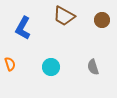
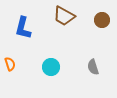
blue L-shape: rotated 15 degrees counterclockwise
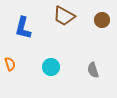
gray semicircle: moved 3 px down
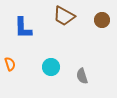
blue L-shape: rotated 15 degrees counterclockwise
gray semicircle: moved 11 px left, 6 px down
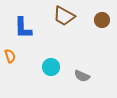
orange semicircle: moved 8 px up
gray semicircle: rotated 49 degrees counterclockwise
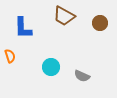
brown circle: moved 2 px left, 3 px down
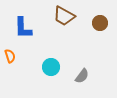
gray semicircle: rotated 77 degrees counterclockwise
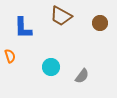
brown trapezoid: moved 3 px left
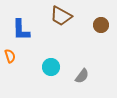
brown circle: moved 1 px right, 2 px down
blue L-shape: moved 2 px left, 2 px down
